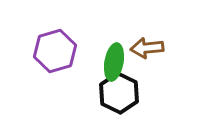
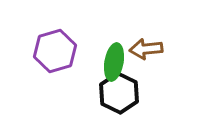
brown arrow: moved 1 px left, 1 px down
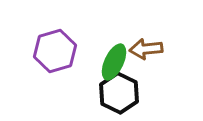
green ellipse: rotated 15 degrees clockwise
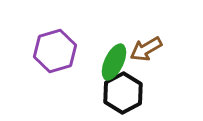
brown arrow: rotated 24 degrees counterclockwise
black hexagon: moved 4 px right; rotated 6 degrees clockwise
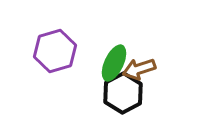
brown arrow: moved 7 px left, 20 px down; rotated 12 degrees clockwise
green ellipse: moved 1 px down
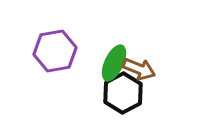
purple hexagon: rotated 6 degrees clockwise
brown arrow: rotated 140 degrees counterclockwise
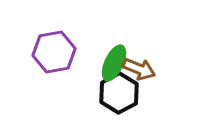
purple hexagon: moved 1 px left, 1 px down
black hexagon: moved 4 px left
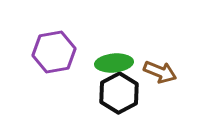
green ellipse: rotated 60 degrees clockwise
brown arrow: moved 21 px right, 3 px down
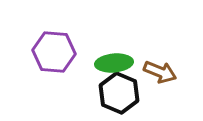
purple hexagon: rotated 15 degrees clockwise
black hexagon: rotated 9 degrees counterclockwise
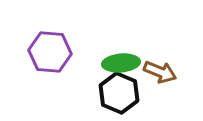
purple hexagon: moved 4 px left
green ellipse: moved 7 px right
